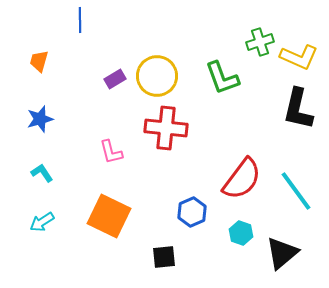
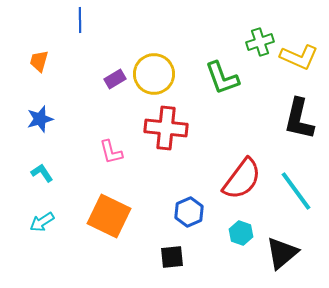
yellow circle: moved 3 px left, 2 px up
black L-shape: moved 1 px right, 10 px down
blue hexagon: moved 3 px left
black square: moved 8 px right
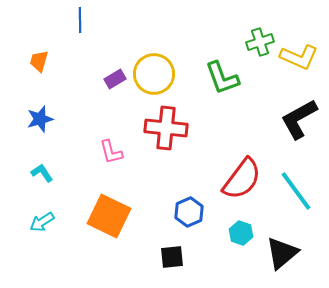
black L-shape: rotated 48 degrees clockwise
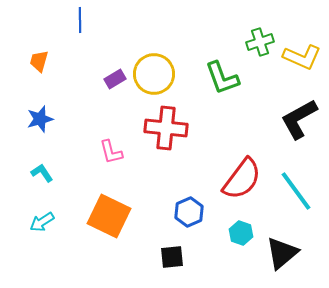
yellow L-shape: moved 3 px right
